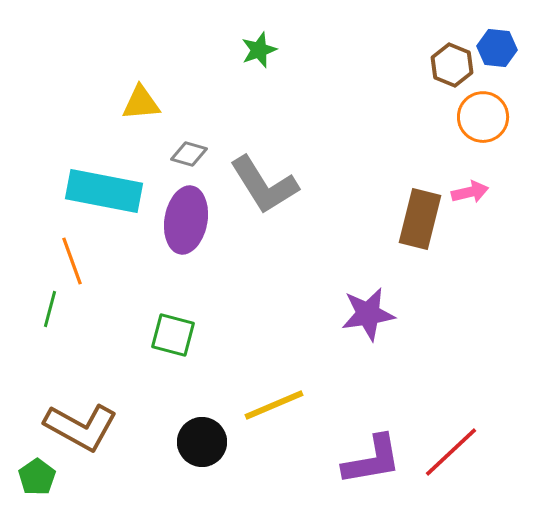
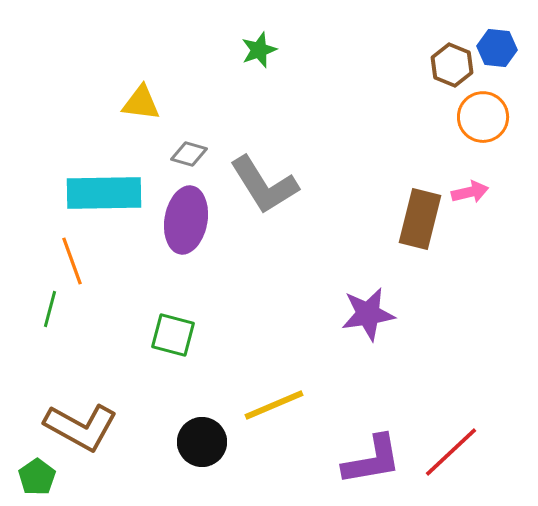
yellow triangle: rotated 12 degrees clockwise
cyan rectangle: moved 2 px down; rotated 12 degrees counterclockwise
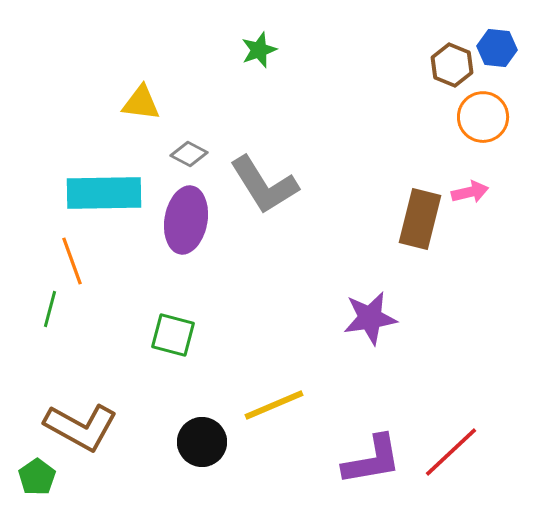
gray diamond: rotated 12 degrees clockwise
purple star: moved 2 px right, 4 px down
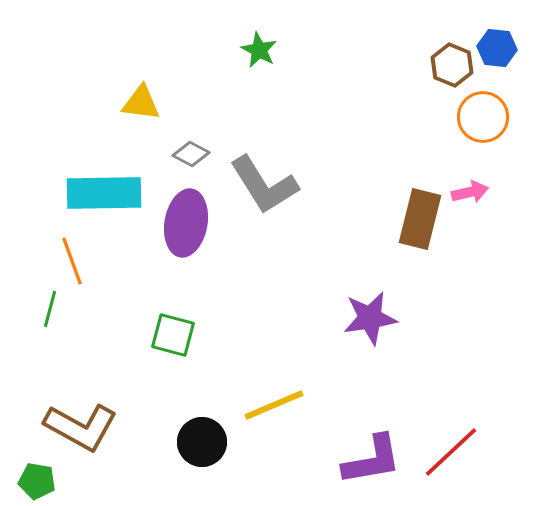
green star: rotated 24 degrees counterclockwise
gray diamond: moved 2 px right
purple ellipse: moved 3 px down
green pentagon: moved 4 px down; rotated 27 degrees counterclockwise
